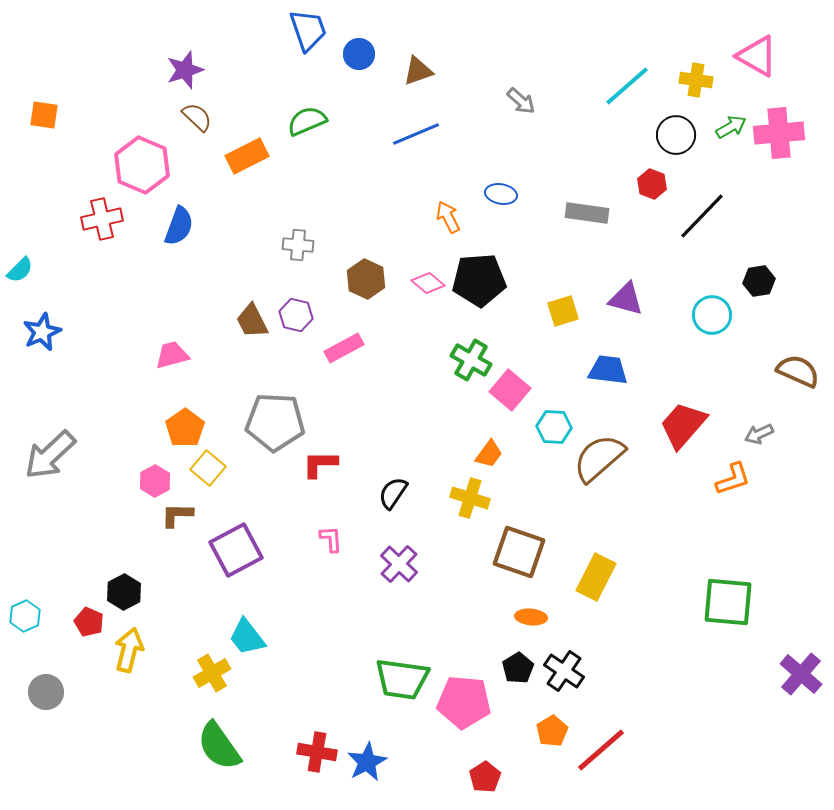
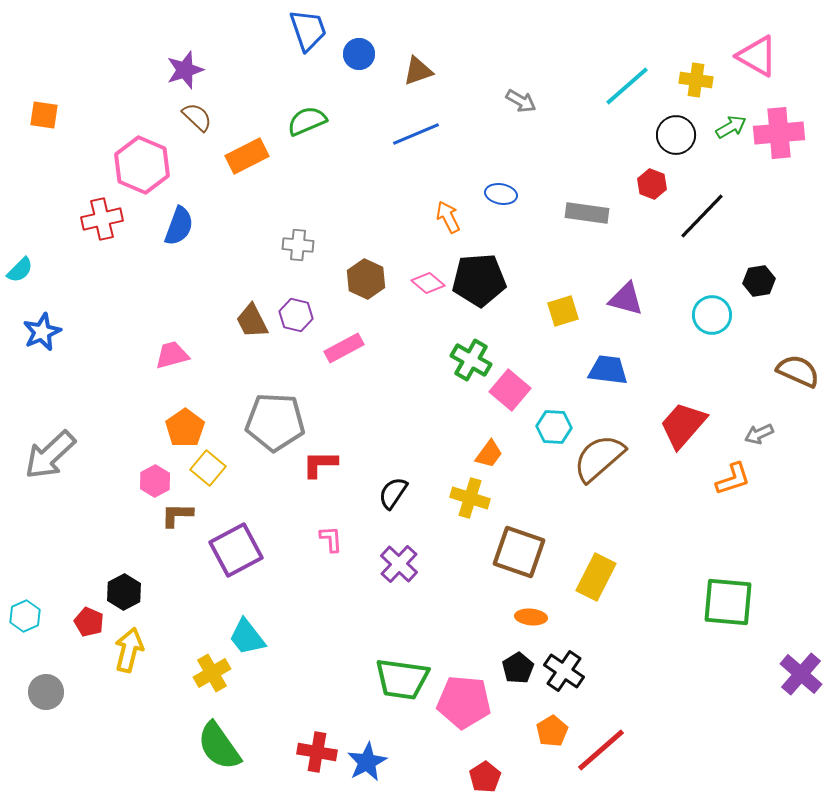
gray arrow at (521, 101): rotated 12 degrees counterclockwise
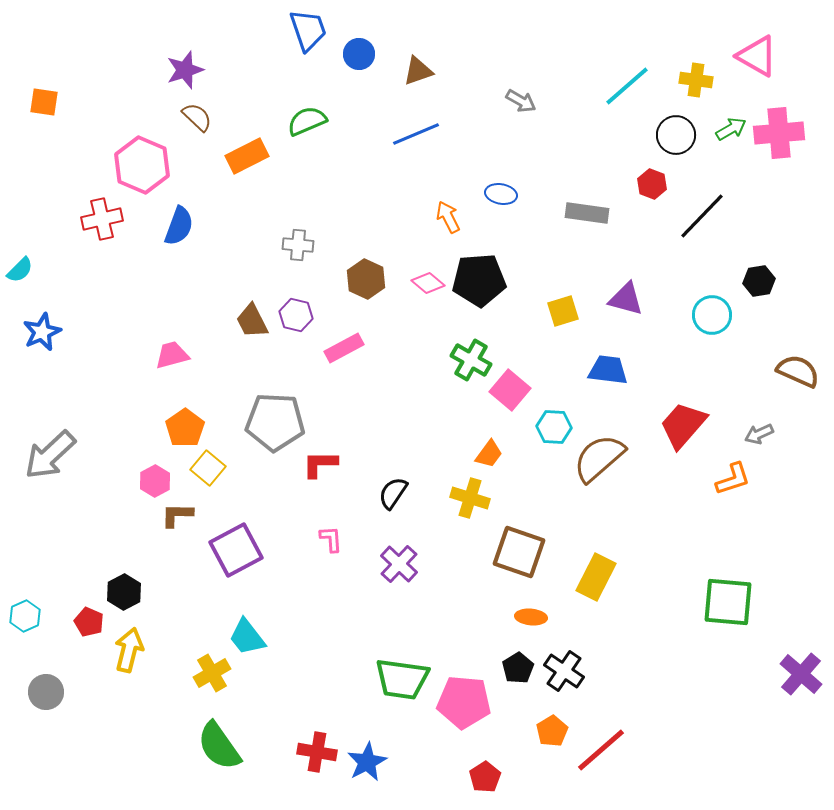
orange square at (44, 115): moved 13 px up
green arrow at (731, 127): moved 2 px down
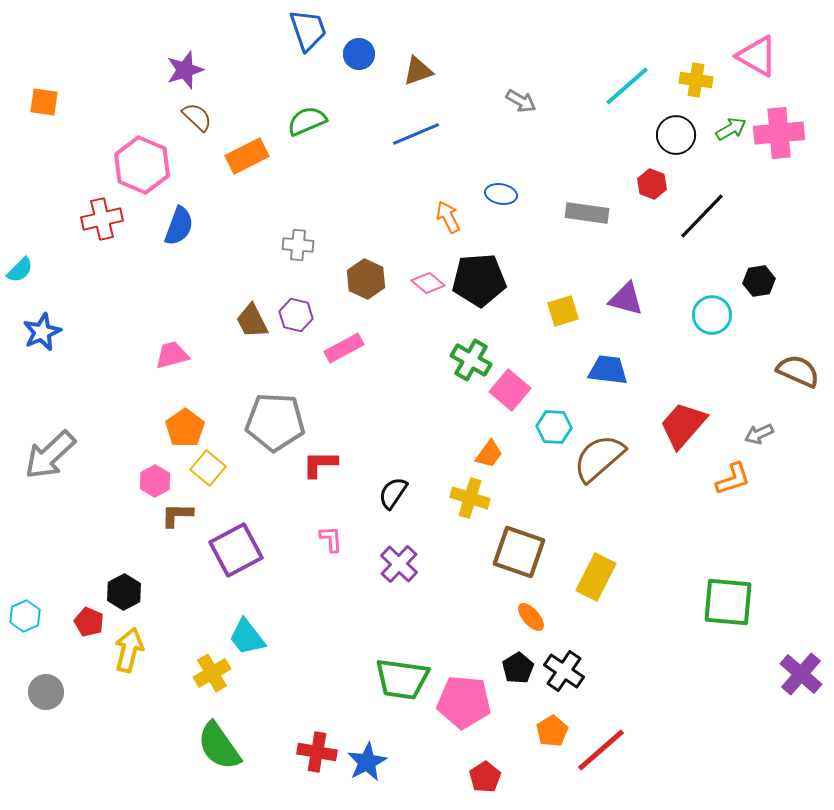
orange ellipse at (531, 617): rotated 44 degrees clockwise
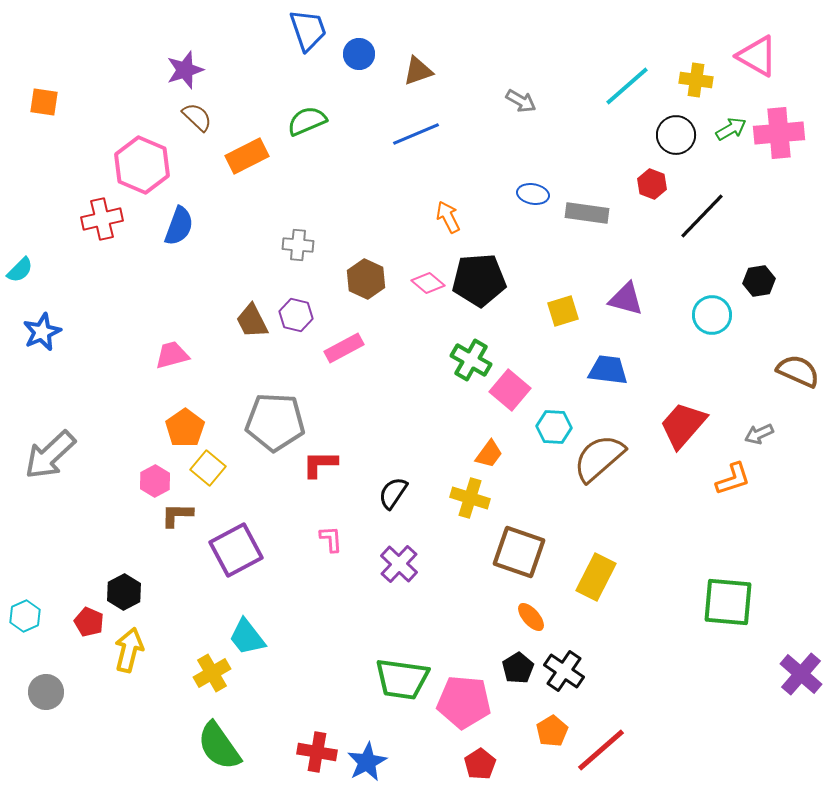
blue ellipse at (501, 194): moved 32 px right
red pentagon at (485, 777): moved 5 px left, 13 px up
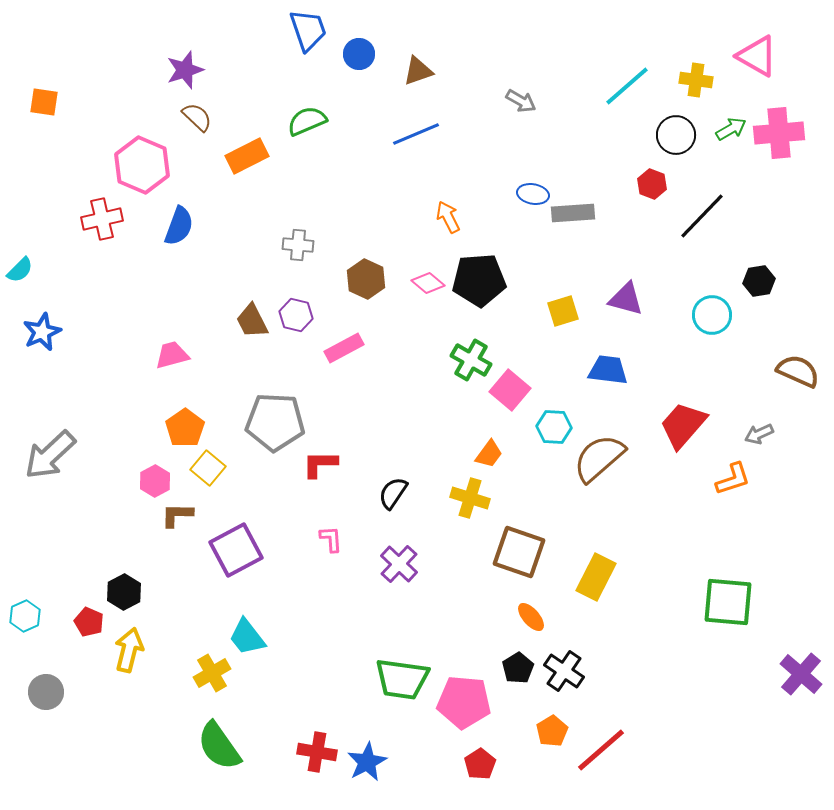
gray rectangle at (587, 213): moved 14 px left; rotated 12 degrees counterclockwise
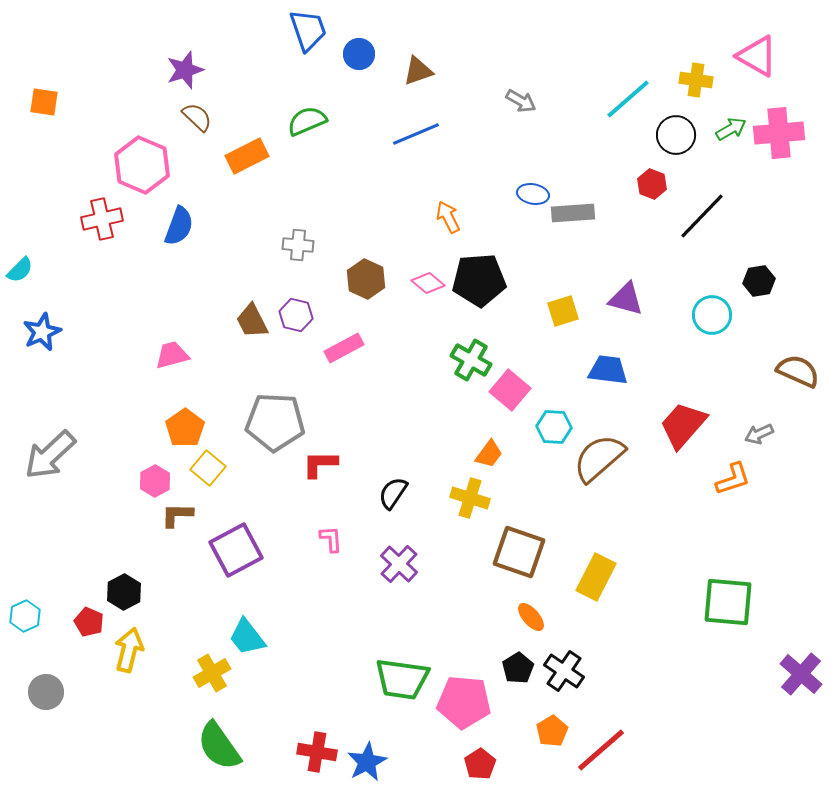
cyan line at (627, 86): moved 1 px right, 13 px down
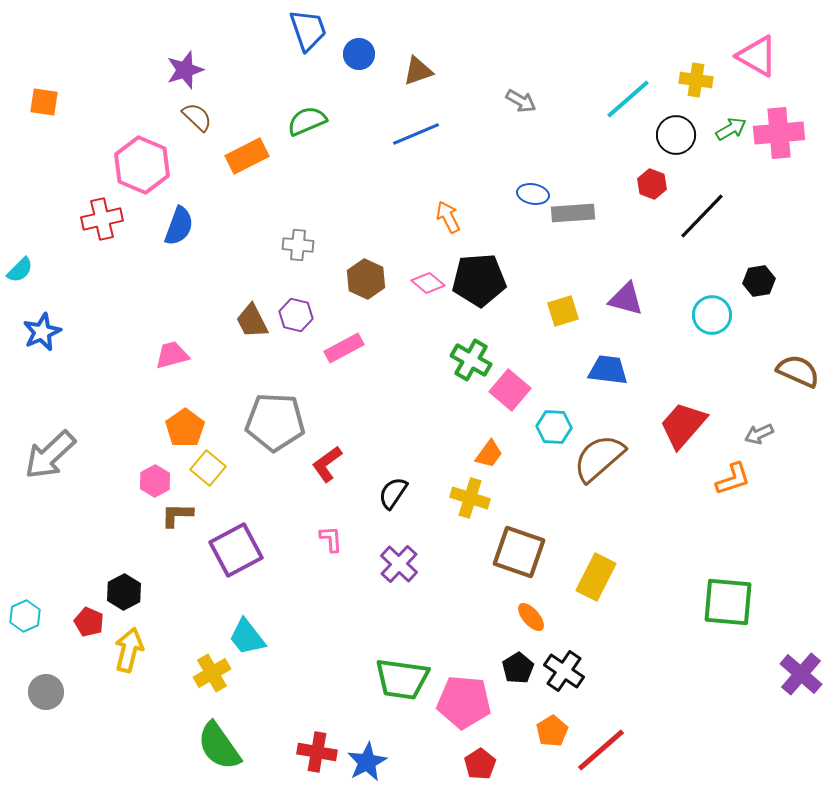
red L-shape at (320, 464): moved 7 px right; rotated 36 degrees counterclockwise
